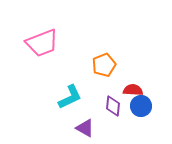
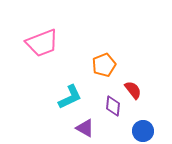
red semicircle: rotated 48 degrees clockwise
blue circle: moved 2 px right, 25 px down
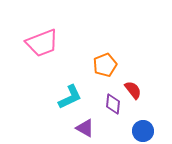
orange pentagon: moved 1 px right
purple diamond: moved 2 px up
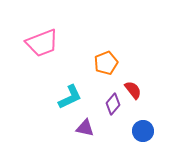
orange pentagon: moved 1 px right, 2 px up
purple diamond: rotated 35 degrees clockwise
purple triangle: rotated 18 degrees counterclockwise
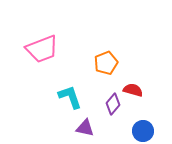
pink trapezoid: moved 6 px down
red semicircle: rotated 36 degrees counterclockwise
cyan L-shape: rotated 84 degrees counterclockwise
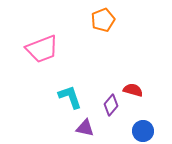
orange pentagon: moved 3 px left, 43 px up
purple diamond: moved 2 px left, 1 px down
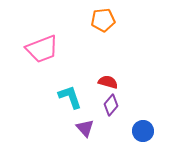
orange pentagon: rotated 15 degrees clockwise
red semicircle: moved 25 px left, 8 px up
purple triangle: rotated 36 degrees clockwise
